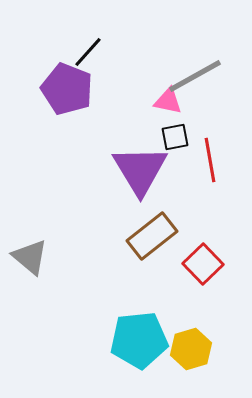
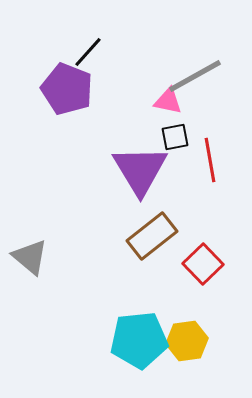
yellow hexagon: moved 4 px left, 8 px up; rotated 9 degrees clockwise
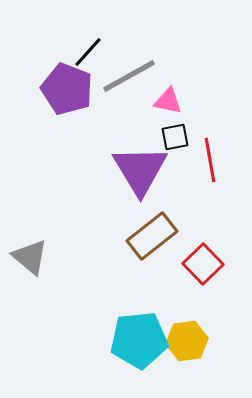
gray line: moved 66 px left
